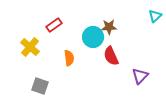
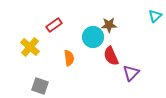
brown star: moved 2 px up
purple triangle: moved 9 px left, 3 px up
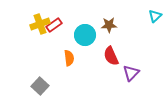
cyan circle: moved 8 px left, 2 px up
yellow cross: moved 10 px right, 23 px up; rotated 30 degrees clockwise
gray square: rotated 24 degrees clockwise
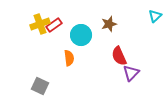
brown star: moved 1 px up; rotated 14 degrees counterclockwise
cyan circle: moved 4 px left
red semicircle: moved 8 px right
gray square: rotated 18 degrees counterclockwise
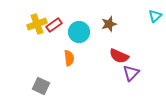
yellow cross: moved 3 px left
cyan circle: moved 2 px left, 3 px up
red semicircle: rotated 42 degrees counterclockwise
gray square: moved 1 px right
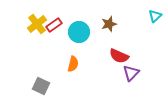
yellow cross: rotated 18 degrees counterclockwise
orange semicircle: moved 4 px right, 6 px down; rotated 21 degrees clockwise
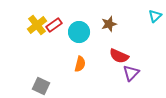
yellow cross: moved 1 px down
orange semicircle: moved 7 px right
